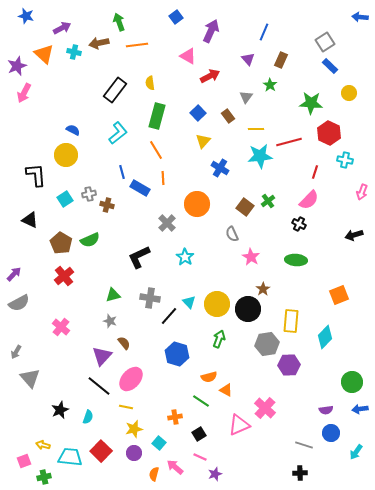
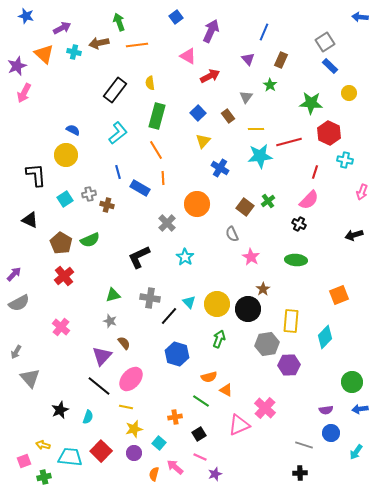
blue line at (122, 172): moved 4 px left
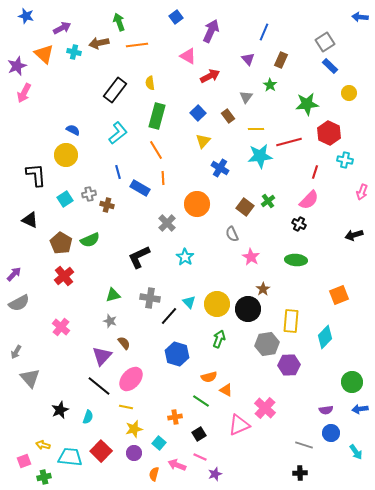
green star at (311, 103): moved 4 px left, 1 px down; rotated 10 degrees counterclockwise
cyan arrow at (356, 452): rotated 70 degrees counterclockwise
pink arrow at (175, 467): moved 2 px right, 2 px up; rotated 18 degrees counterclockwise
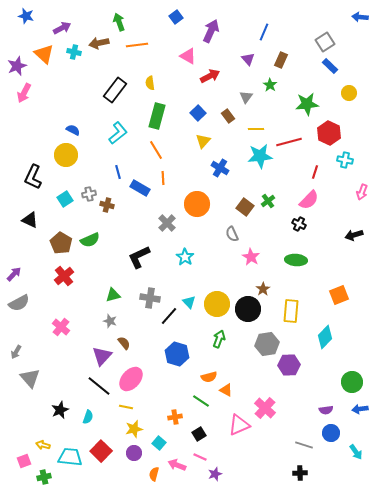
black L-shape at (36, 175): moved 3 px left, 2 px down; rotated 150 degrees counterclockwise
yellow rectangle at (291, 321): moved 10 px up
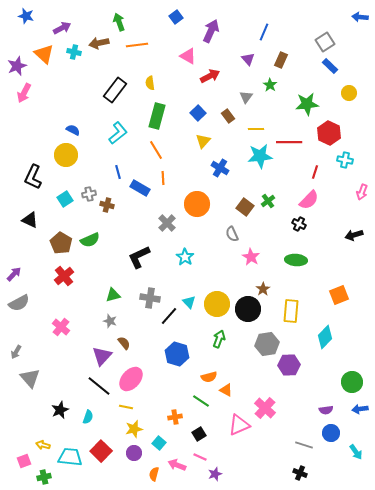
red line at (289, 142): rotated 15 degrees clockwise
black cross at (300, 473): rotated 24 degrees clockwise
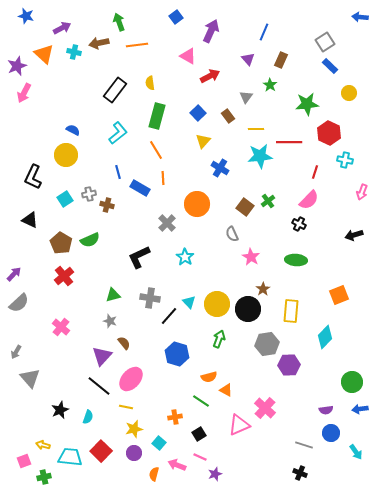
gray semicircle at (19, 303): rotated 15 degrees counterclockwise
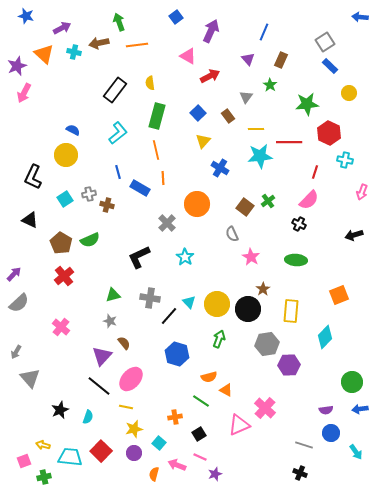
orange line at (156, 150): rotated 18 degrees clockwise
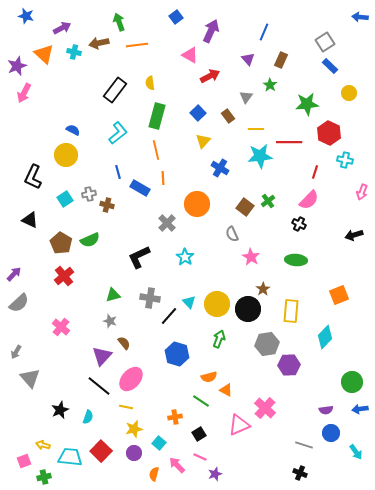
pink triangle at (188, 56): moved 2 px right, 1 px up
pink arrow at (177, 465): rotated 24 degrees clockwise
